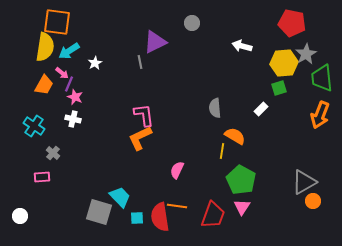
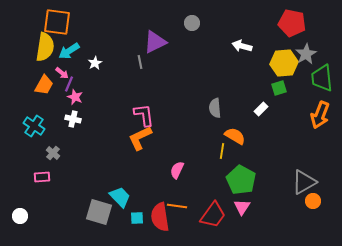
red trapezoid: rotated 16 degrees clockwise
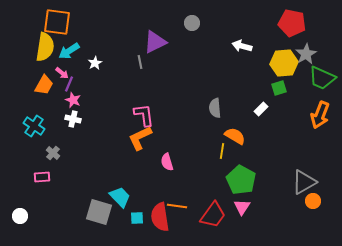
green trapezoid: rotated 60 degrees counterclockwise
pink star: moved 2 px left, 3 px down
pink semicircle: moved 10 px left, 8 px up; rotated 42 degrees counterclockwise
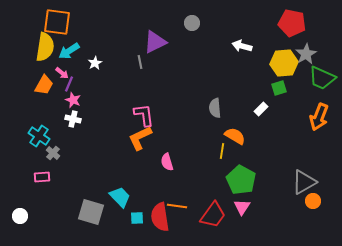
orange arrow: moved 1 px left, 2 px down
cyan cross: moved 5 px right, 10 px down
gray square: moved 8 px left
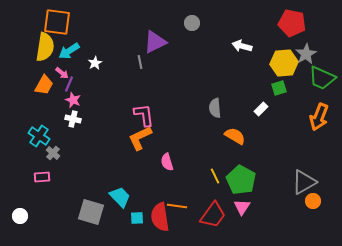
yellow line: moved 7 px left, 25 px down; rotated 35 degrees counterclockwise
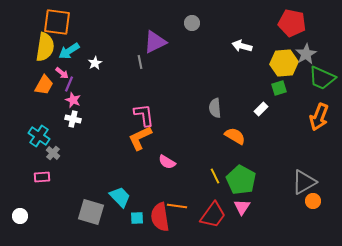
pink semicircle: rotated 42 degrees counterclockwise
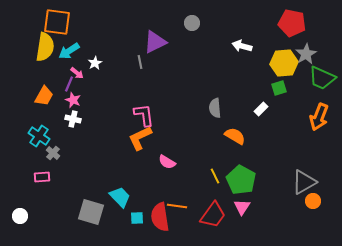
pink arrow: moved 15 px right
orange trapezoid: moved 11 px down
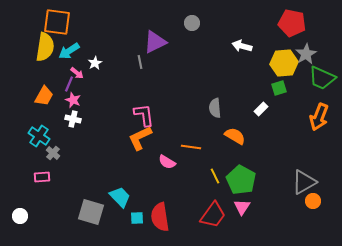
orange line: moved 14 px right, 59 px up
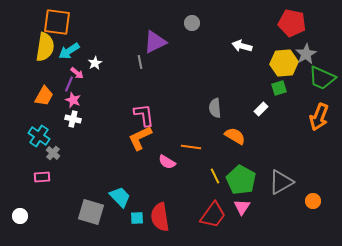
gray triangle: moved 23 px left
